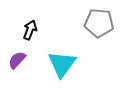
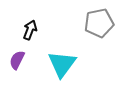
gray pentagon: rotated 16 degrees counterclockwise
purple semicircle: rotated 18 degrees counterclockwise
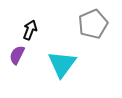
gray pentagon: moved 6 px left, 1 px down; rotated 12 degrees counterclockwise
purple semicircle: moved 5 px up
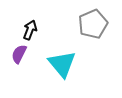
purple semicircle: moved 2 px right, 1 px up
cyan triangle: rotated 16 degrees counterclockwise
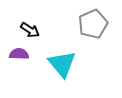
black arrow: rotated 102 degrees clockwise
purple semicircle: rotated 66 degrees clockwise
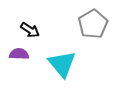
gray pentagon: rotated 8 degrees counterclockwise
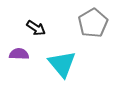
gray pentagon: moved 1 px up
black arrow: moved 6 px right, 2 px up
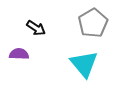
cyan triangle: moved 22 px right
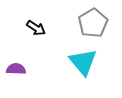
purple semicircle: moved 3 px left, 15 px down
cyan triangle: moved 1 px left, 2 px up
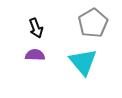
black arrow: rotated 36 degrees clockwise
purple semicircle: moved 19 px right, 14 px up
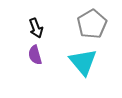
gray pentagon: moved 1 px left, 1 px down
purple semicircle: rotated 108 degrees counterclockwise
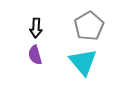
gray pentagon: moved 3 px left, 2 px down
black arrow: rotated 24 degrees clockwise
